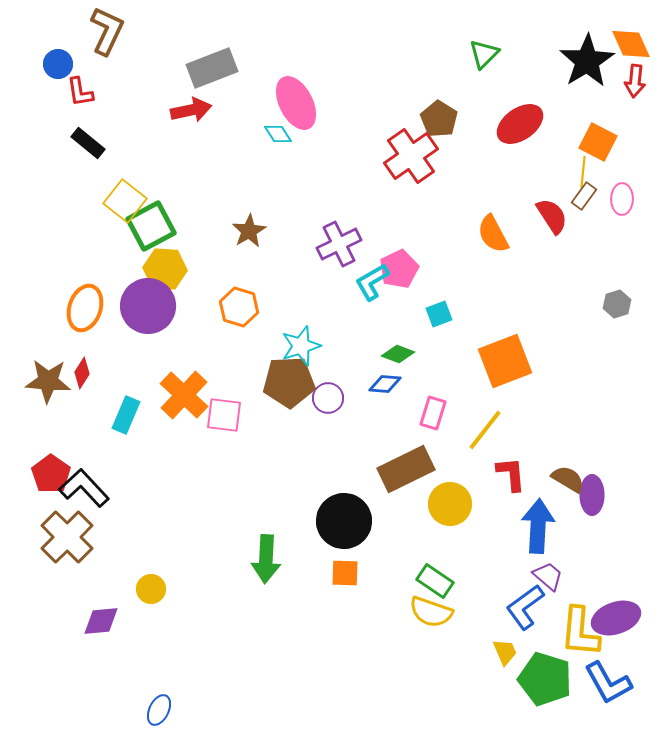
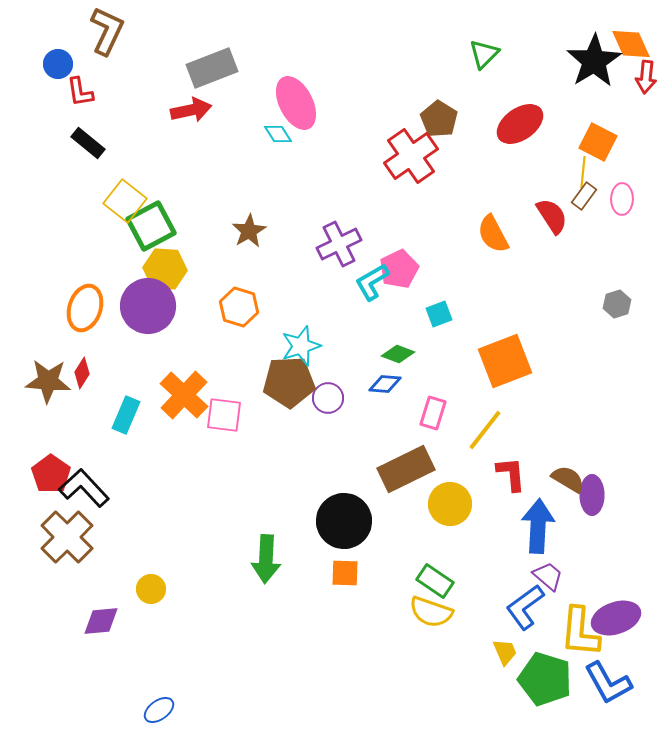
black star at (587, 61): moved 7 px right
red arrow at (635, 81): moved 11 px right, 4 px up
blue ellipse at (159, 710): rotated 28 degrees clockwise
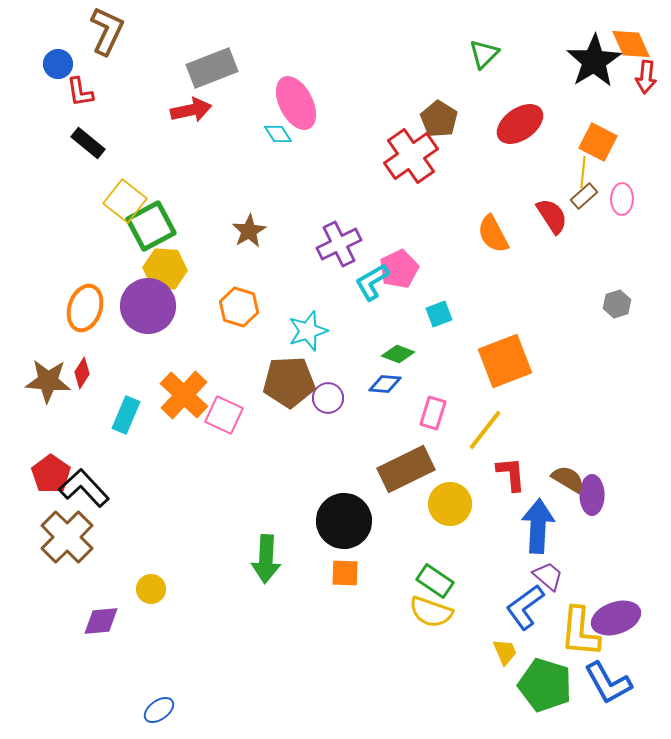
brown rectangle at (584, 196): rotated 12 degrees clockwise
cyan star at (301, 346): moved 7 px right, 15 px up
pink square at (224, 415): rotated 18 degrees clockwise
green pentagon at (545, 679): moved 6 px down
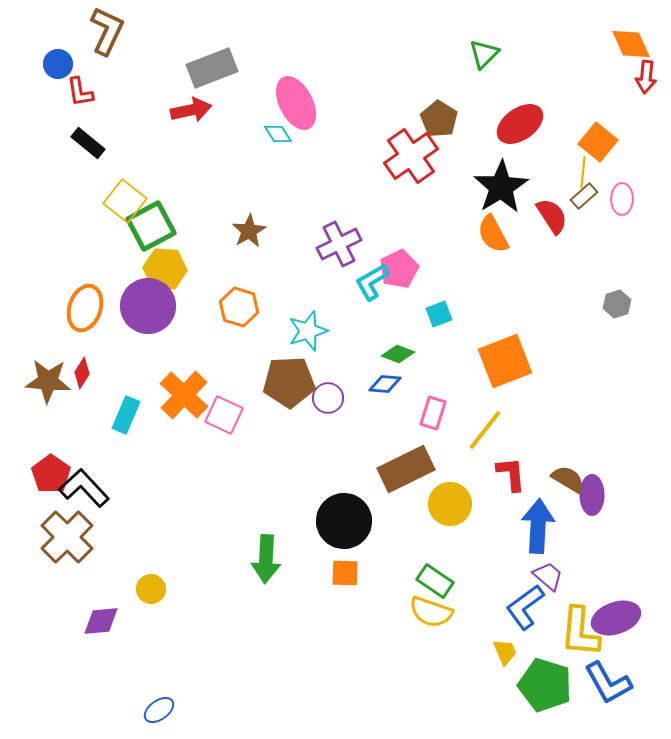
black star at (594, 61): moved 93 px left, 126 px down
orange square at (598, 142): rotated 12 degrees clockwise
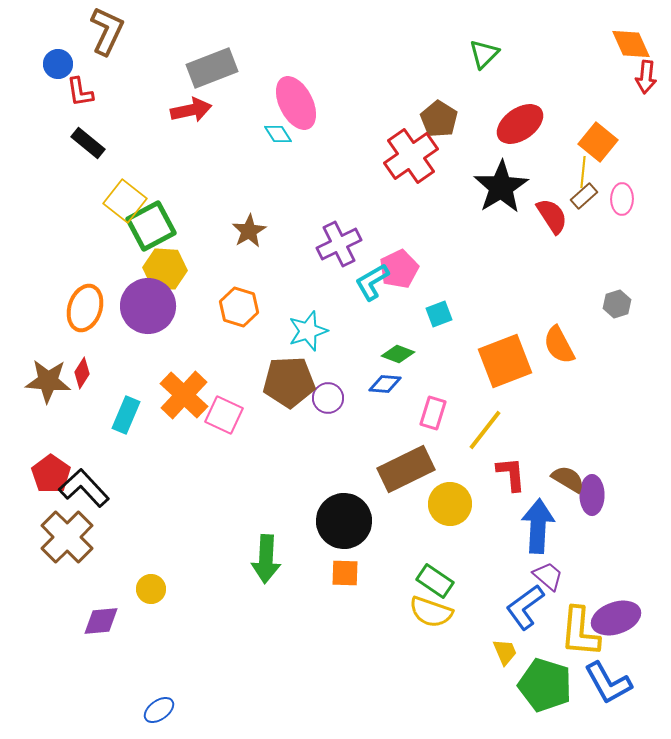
orange semicircle at (493, 234): moved 66 px right, 111 px down
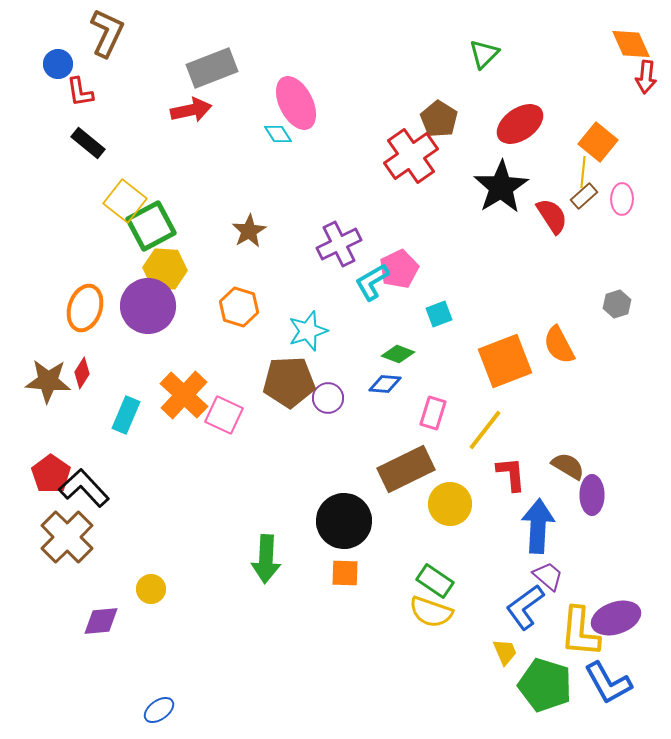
brown L-shape at (107, 31): moved 2 px down
brown semicircle at (568, 479): moved 13 px up
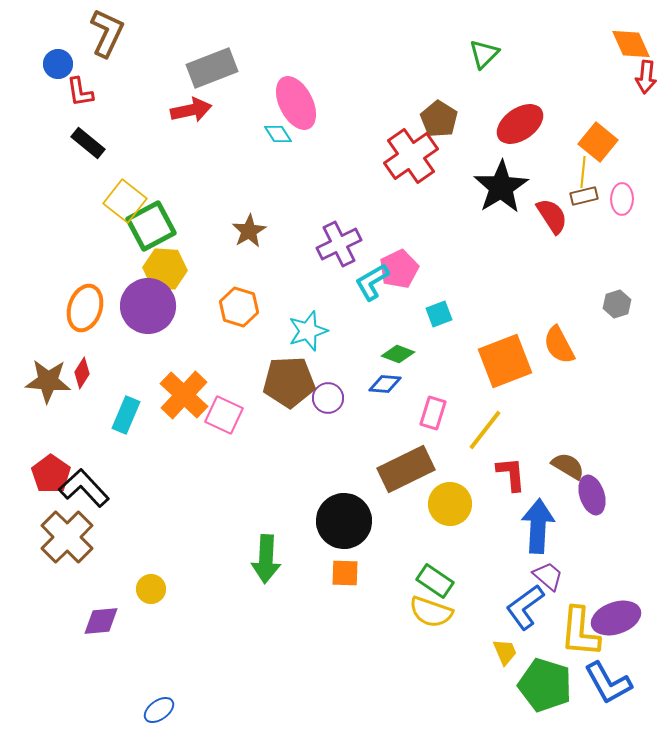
brown rectangle at (584, 196): rotated 28 degrees clockwise
purple ellipse at (592, 495): rotated 18 degrees counterclockwise
